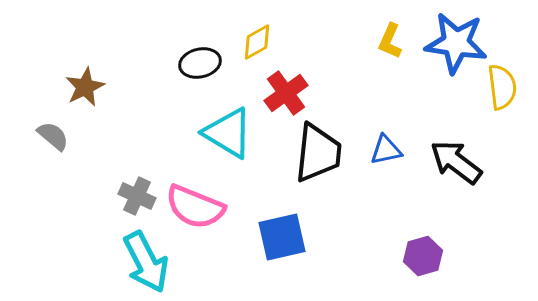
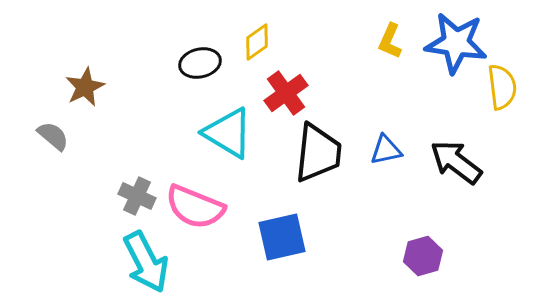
yellow diamond: rotated 6 degrees counterclockwise
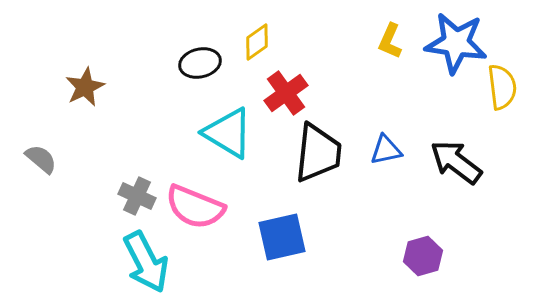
gray semicircle: moved 12 px left, 23 px down
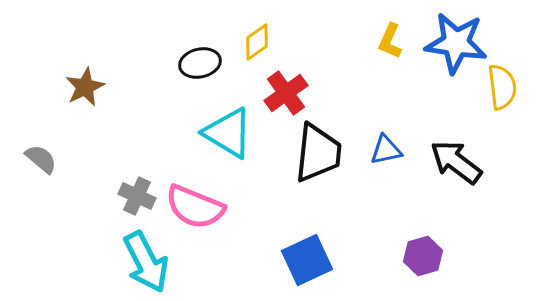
blue square: moved 25 px right, 23 px down; rotated 12 degrees counterclockwise
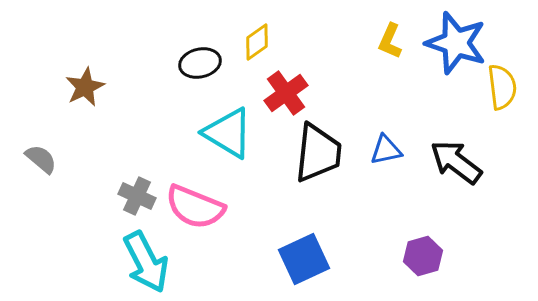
blue star: rotated 10 degrees clockwise
blue square: moved 3 px left, 1 px up
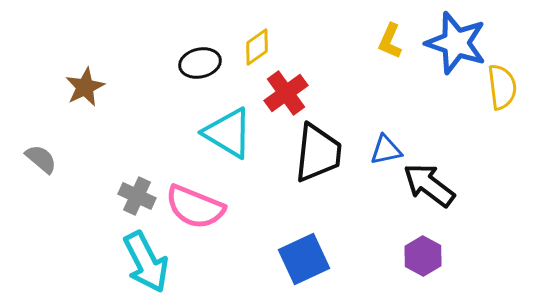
yellow diamond: moved 5 px down
black arrow: moved 27 px left, 23 px down
purple hexagon: rotated 15 degrees counterclockwise
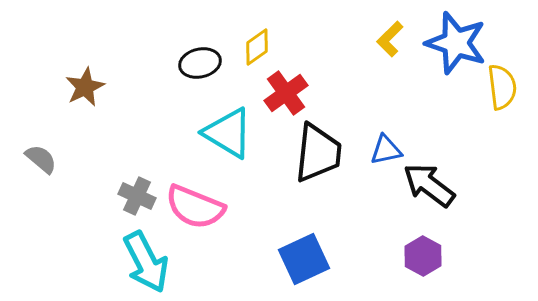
yellow L-shape: moved 2 px up; rotated 21 degrees clockwise
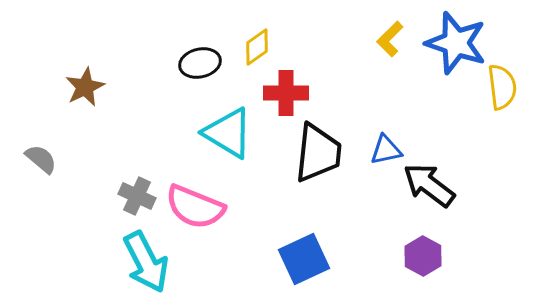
red cross: rotated 36 degrees clockwise
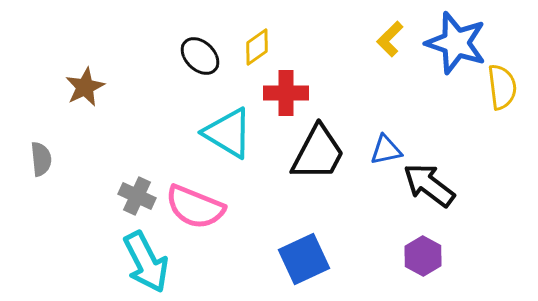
black ellipse: moved 7 px up; rotated 57 degrees clockwise
black trapezoid: rotated 22 degrees clockwise
gray semicircle: rotated 44 degrees clockwise
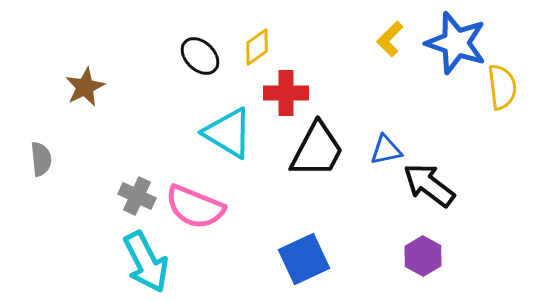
black trapezoid: moved 1 px left, 3 px up
